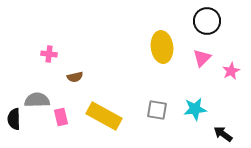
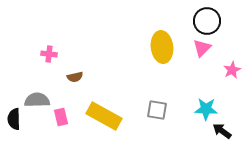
pink triangle: moved 10 px up
pink star: moved 1 px right, 1 px up
cyan star: moved 11 px right; rotated 10 degrees clockwise
black arrow: moved 1 px left, 3 px up
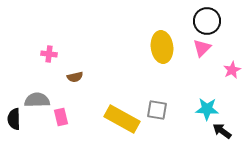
cyan star: moved 1 px right
yellow rectangle: moved 18 px right, 3 px down
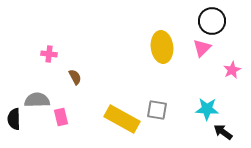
black circle: moved 5 px right
brown semicircle: rotated 105 degrees counterclockwise
black arrow: moved 1 px right, 1 px down
